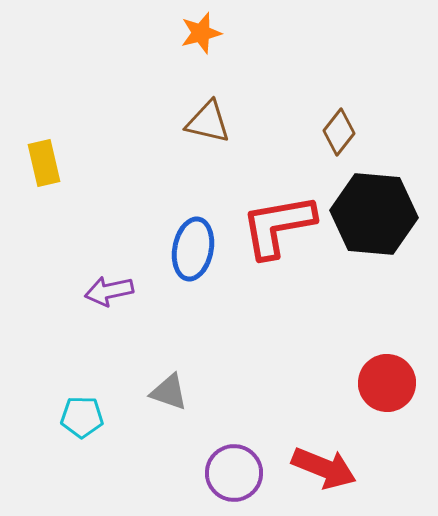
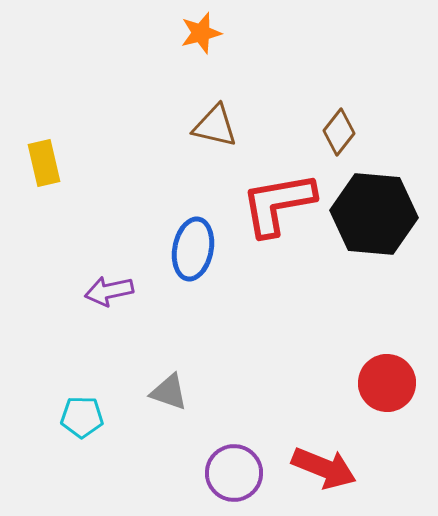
brown triangle: moved 7 px right, 4 px down
red L-shape: moved 22 px up
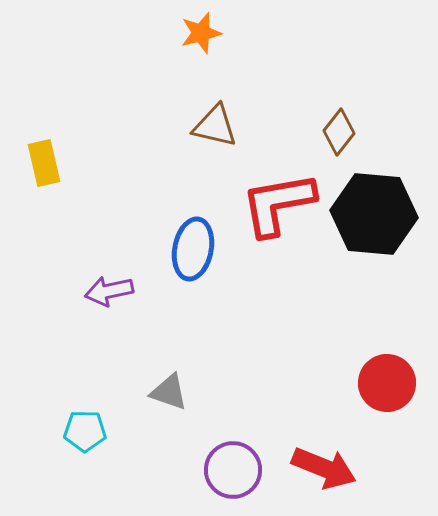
cyan pentagon: moved 3 px right, 14 px down
purple circle: moved 1 px left, 3 px up
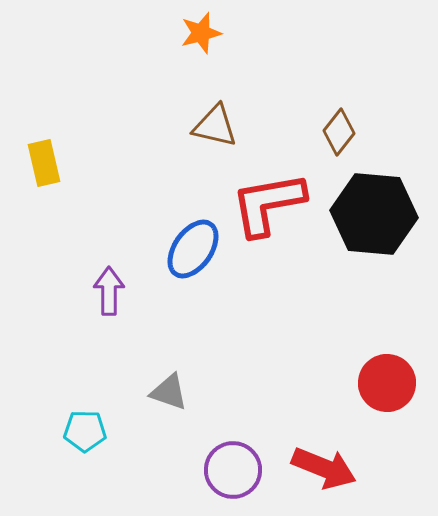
red L-shape: moved 10 px left
blue ellipse: rotated 24 degrees clockwise
purple arrow: rotated 102 degrees clockwise
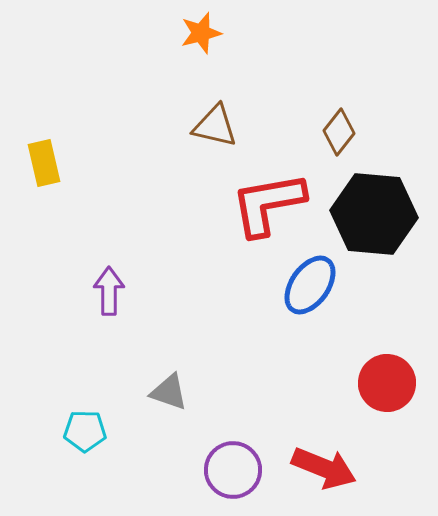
blue ellipse: moved 117 px right, 36 px down
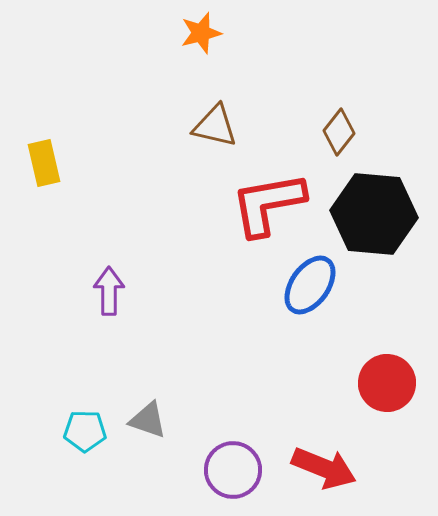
gray triangle: moved 21 px left, 28 px down
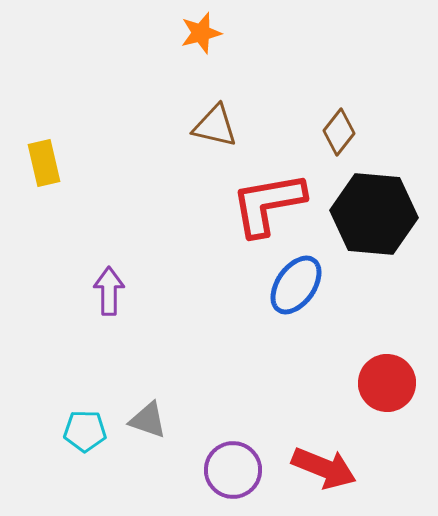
blue ellipse: moved 14 px left
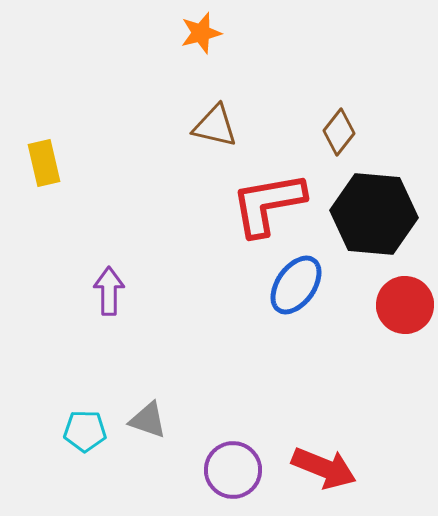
red circle: moved 18 px right, 78 px up
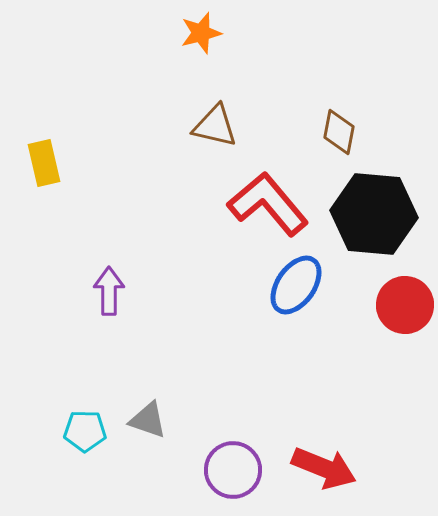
brown diamond: rotated 27 degrees counterclockwise
red L-shape: rotated 60 degrees clockwise
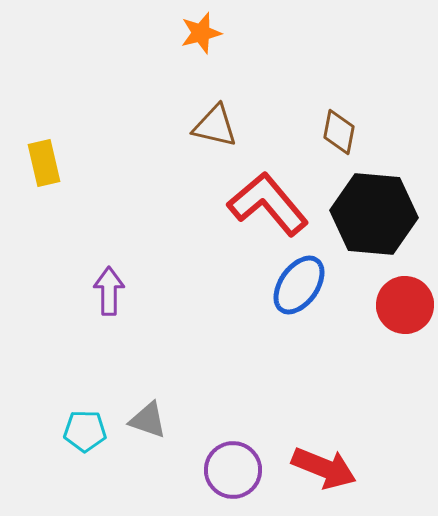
blue ellipse: moved 3 px right
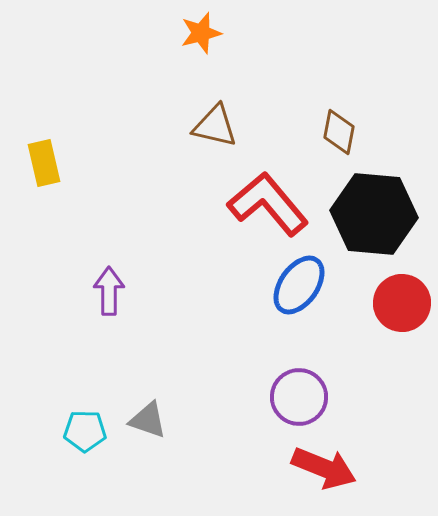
red circle: moved 3 px left, 2 px up
purple circle: moved 66 px right, 73 px up
